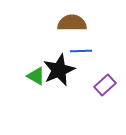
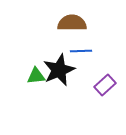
green triangle: rotated 36 degrees counterclockwise
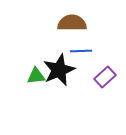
purple rectangle: moved 8 px up
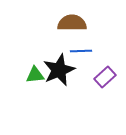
green triangle: moved 1 px left, 1 px up
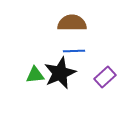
blue line: moved 7 px left
black star: moved 1 px right, 3 px down
